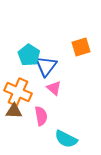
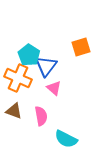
orange cross: moved 14 px up
brown triangle: rotated 18 degrees clockwise
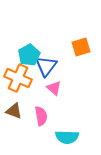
cyan pentagon: rotated 10 degrees clockwise
cyan semicircle: moved 1 px right, 2 px up; rotated 25 degrees counterclockwise
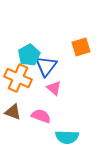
brown triangle: moved 1 px left, 1 px down
pink semicircle: rotated 60 degrees counterclockwise
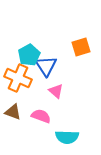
blue triangle: rotated 10 degrees counterclockwise
pink triangle: moved 2 px right, 3 px down
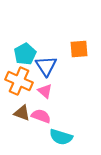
orange square: moved 2 px left, 2 px down; rotated 12 degrees clockwise
cyan pentagon: moved 4 px left, 1 px up
orange cross: moved 1 px right, 3 px down
pink triangle: moved 11 px left
brown triangle: moved 9 px right, 1 px down
cyan semicircle: moved 6 px left; rotated 15 degrees clockwise
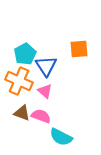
cyan semicircle: rotated 10 degrees clockwise
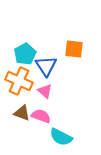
orange square: moved 5 px left; rotated 12 degrees clockwise
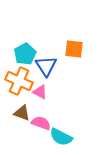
pink triangle: moved 5 px left, 1 px down; rotated 14 degrees counterclockwise
pink semicircle: moved 7 px down
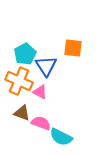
orange square: moved 1 px left, 1 px up
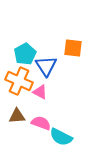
brown triangle: moved 5 px left, 3 px down; rotated 24 degrees counterclockwise
